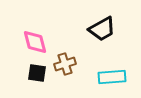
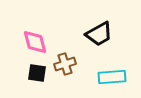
black trapezoid: moved 3 px left, 5 px down
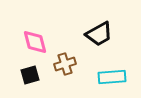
black square: moved 7 px left, 2 px down; rotated 24 degrees counterclockwise
